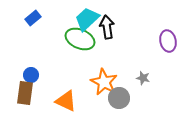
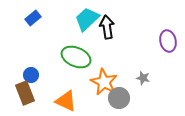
green ellipse: moved 4 px left, 18 px down
brown rectangle: rotated 30 degrees counterclockwise
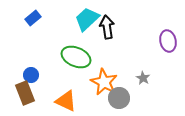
gray star: rotated 16 degrees clockwise
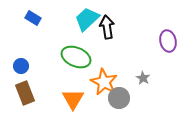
blue rectangle: rotated 70 degrees clockwise
blue circle: moved 10 px left, 9 px up
orange triangle: moved 7 px right, 2 px up; rotated 35 degrees clockwise
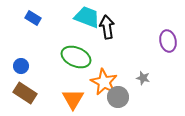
cyan trapezoid: moved 2 px up; rotated 64 degrees clockwise
gray star: rotated 16 degrees counterclockwise
brown rectangle: rotated 35 degrees counterclockwise
gray circle: moved 1 px left, 1 px up
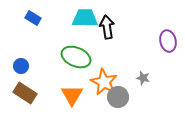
cyan trapezoid: moved 2 px left, 1 px down; rotated 20 degrees counterclockwise
orange triangle: moved 1 px left, 4 px up
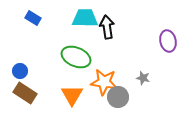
blue circle: moved 1 px left, 5 px down
orange star: rotated 20 degrees counterclockwise
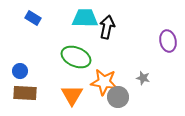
black arrow: rotated 20 degrees clockwise
brown rectangle: rotated 30 degrees counterclockwise
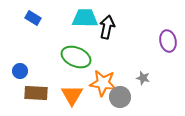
orange star: moved 1 px left, 1 px down
brown rectangle: moved 11 px right
gray circle: moved 2 px right
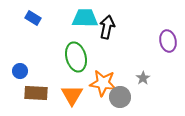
green ellipse: rotated 52 degrees clockwise
gray star: rotated 24 degrees clockwise
